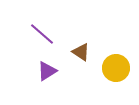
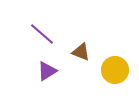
brown triangle: rotated 12 degrees counterclockwise
yellow circle: moved 1 px left, 2 px down
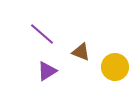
yellow circle: moved 3 px up
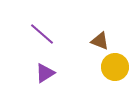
brown triangle: moved 19 px right, 11 px up
purple triangle: moved 2 px left, 2 px down
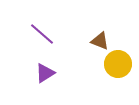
yellow circle: moved 3 px right, 3 px up
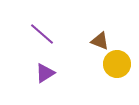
yellow circle: moved 1 px left
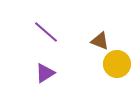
purple line: moved 4 px right, 2 px up
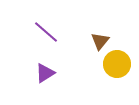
brown triangle: rotated 48 degrees clockwise
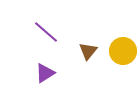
brown triangle: moved 12 px left, 10 px down
yellow circle: moved 6 px right, 13 px up
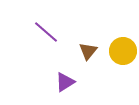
purple triangle: moved 20 px right, 9 px down
